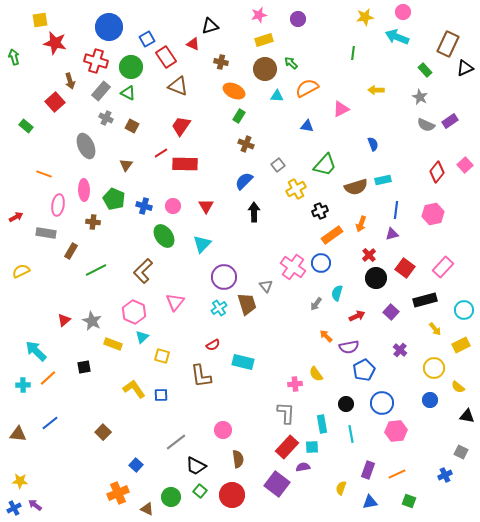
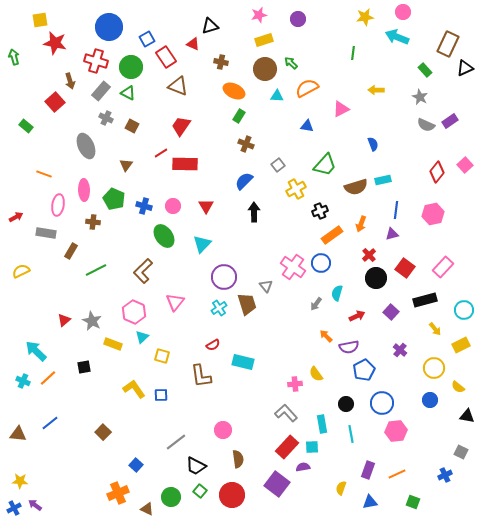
cyan cross at (23, 385): moved 4 px up; rotated 24 degrees clockwise
gray L-shape at (286, 413): rotated 45 degrees counterclockwise
green square at (409, 501): moved 4 px right, 1 px down
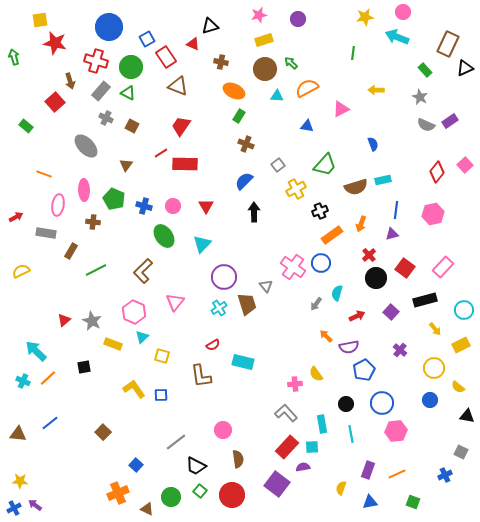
gray ellipse at (86, 146): rotated 20 degrees counterclockwise
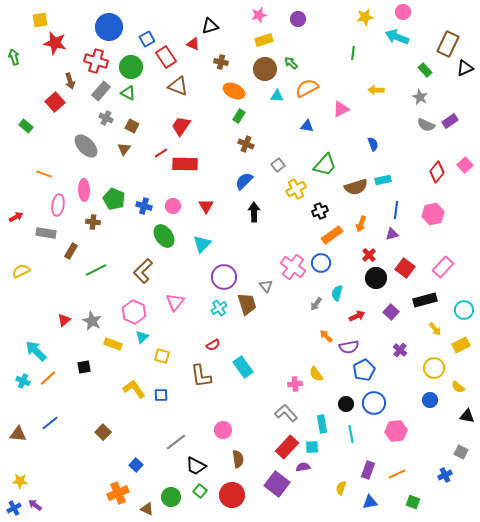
brown triangle at (126, 165): moved 2 px left, 16 px up
cyan rectangle at (243, 362): moved 5 px down; rotated 40 degrees clockwise
blue circle at (382, 403): moved 8 px left
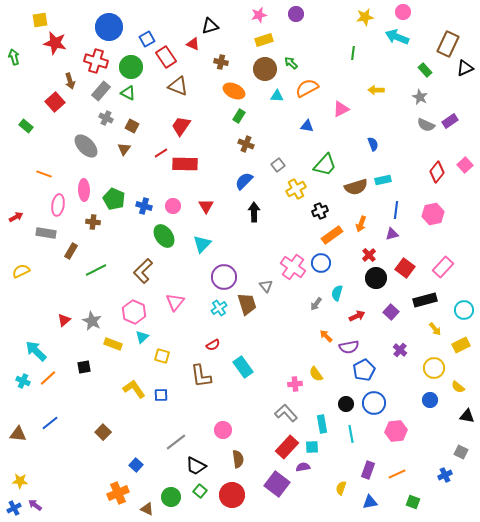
purple circle at (298, 19): moved 2 px left, 5 px up
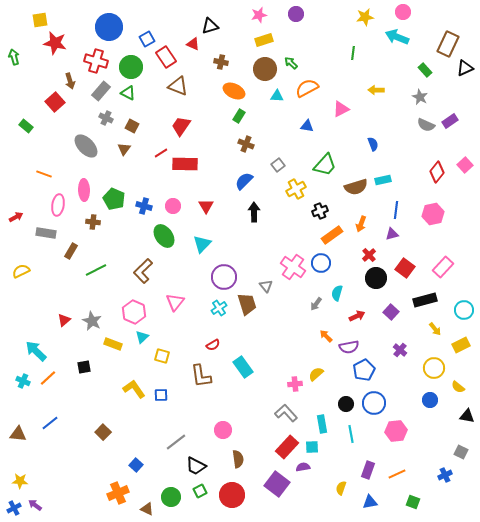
yellow semicircle at (316, 374): rotated 84 degrees clockwise
green square at (200, 491): rotated 24 degrees clockwise
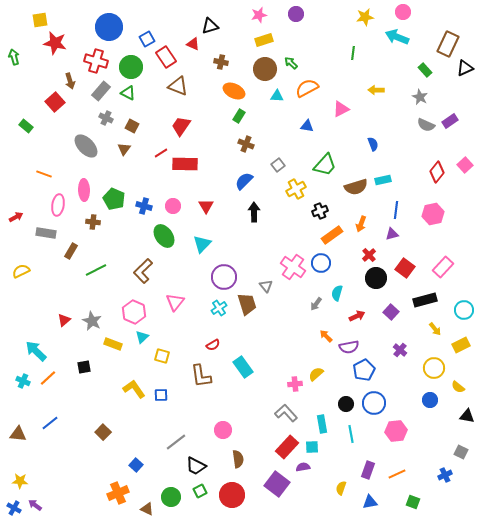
blue cross at (14, 508): rotated 32 degrees counterclockwise
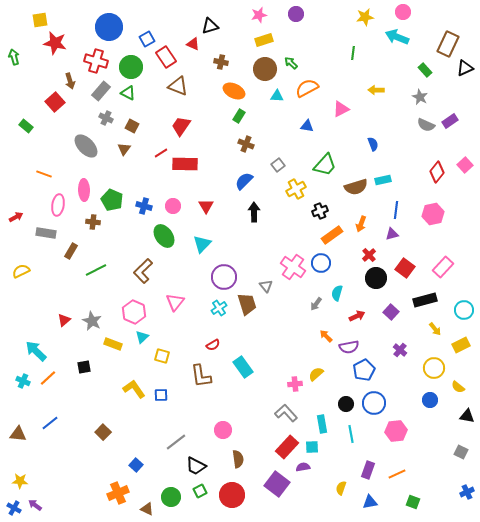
green pentagon at (114, 199): moved 2 px left, 1 px down
blue cross at (445, 475): moved 22 px right, 17 px down
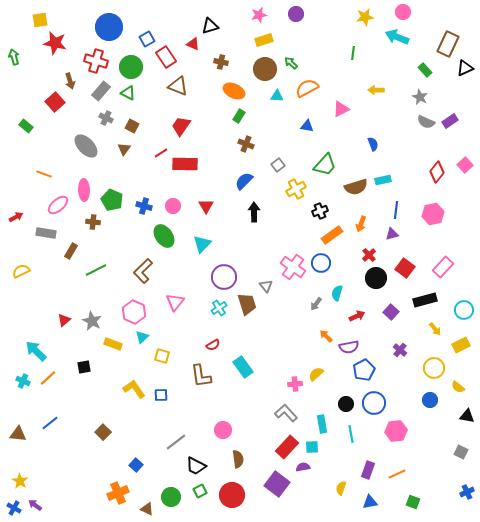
gray semicircle at (426, 125): moved 3 px up
pink ellipse at (58, 205): rotated 40 degrees clockwise
yellow star at (20, 481): rotated 28 degrees clockwise
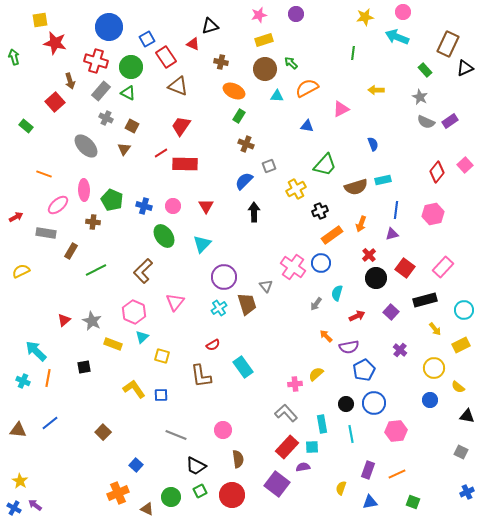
gray square at (278, 165): moved 9 px left, 1 px down; rotated 16 degrees clockwise
orange line at (48, 378): rotated 36 degrees counterclockwise
brown triangle at (18, 434): moved 4 px up
gray line at (176, 442): moved 7 px up; rotated 60 degrees clockwise
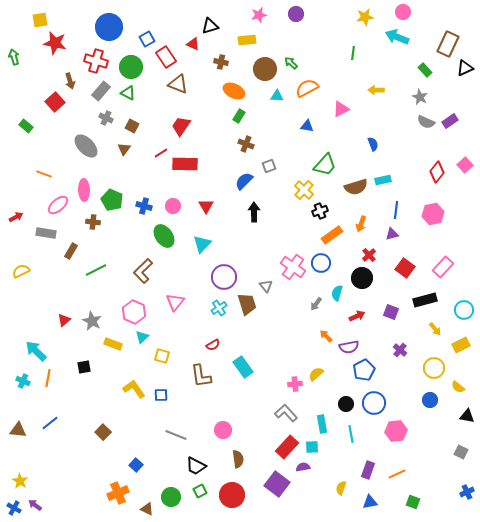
yellow rectangle at (264, 40): moved 17 px left; rotated 12 degrees clockwise
brown triangle at (178, 86): moved 2 px up
yellow cross at (296, 189): moved 8 px right, 1 px down; rotated 18 degrees counterclockwise
black circle at (376, 278): moved 14 px left
purple square at (391, 312): rotated 21 degrees counterclockwise
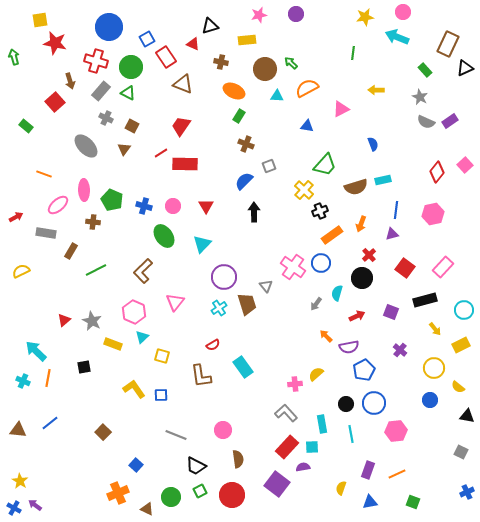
brown triangle at (178, 84): moved 5 px right
